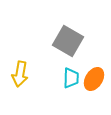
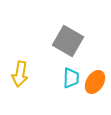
orange ellipse: moved 1 px right, 3 px down
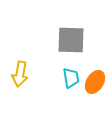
gray square: moved 3 px right, 1 px up; rotated 28 degrees counterclockwise
cyan trapezoid: rotated 10 degrees counterclockwise
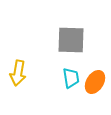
yellow arrow: moved 2 px left, 1 px up
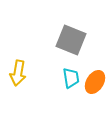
gray square: rotated 20 degrees clockwise
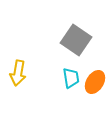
gray square: moved 5 px right; rotated 12 degrees clockwise
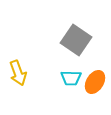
yellow arrow: rotated 30 degrees counterclockwise
cyan trapezoid: rotated 100 degrees clockwise
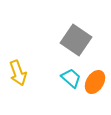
cyan trapezoid: rotated 140 degrees counterclockwise
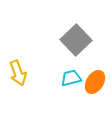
gray square: rotated 12 degrees clockwise
cyan trapezoid: rotated 55 degrees counterclockwise
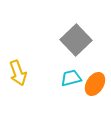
orange ellipse: moved 2 px down
